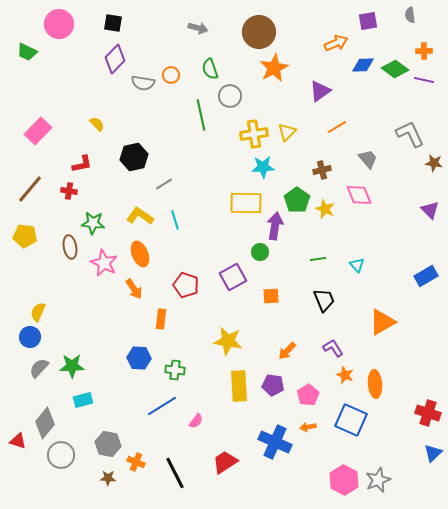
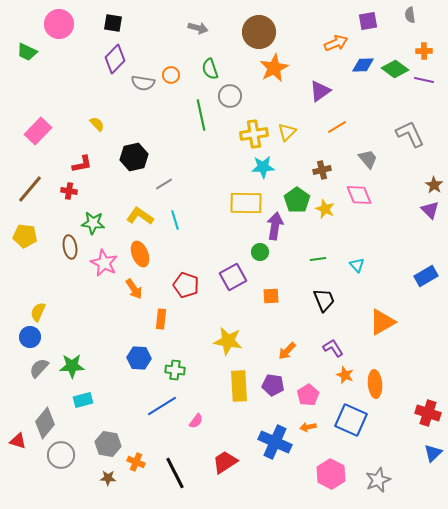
brown star at (434, 163): moved 22 px down; rotated 24 degrees clockwise
pink hexagon at (344, 480): moved 13 px left, 6 px up
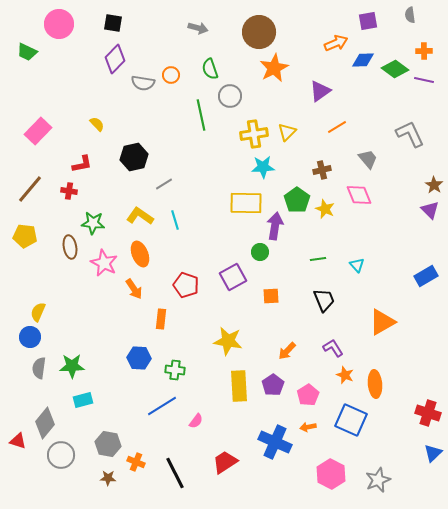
blue diamond at (363, 65): moved 5 px up
gray semicircle at (39, 368): rotated 35 degrees counterclockwise
purple pentagon at (273, 385): rotated 30 degrees clockwise
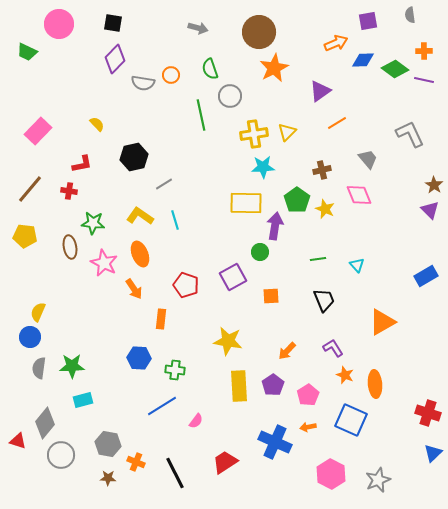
orange line at (337, 127): moved 4 px up
